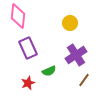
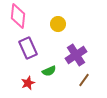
yellow circle: moved 12 px left, 1 px down
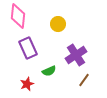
red star: moved 1 px left, 1 px down
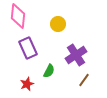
green semicircle: rotated 40 degrees counterclockwise
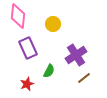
yellow circle: moved 5 px left
brown line: moved 2 px up; rotated 16 degrees clockwise
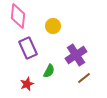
yellow circle: moved 2 px down
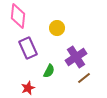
yellow circle: moved 4 px right, 2 px down
purple cross: moved 2 px down
red star: moved 1 px right, 4 px down
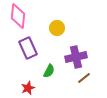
purple cross: rotated 20 degrees clockwise
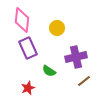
pink diamond: moved 4 px right, 4 px down
green semicircle: rotated 96 degrees clockwise
brown line: moved 3 px down
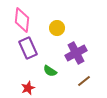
purple cross: moved 4 px up; rotated 15 degrees counterclockwise
green semicircle: moved 1 px right
